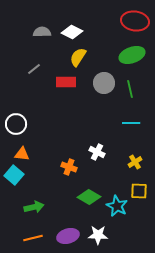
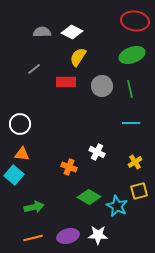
gray circle: moved 2 px left, 3 px down
white circle: moved 4 px right
yellow square: rotated 18 degrees counterclockwise
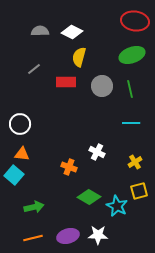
gray semicircle: moved 2 px left, 1 px up
yellow semicircle: moved 1 px right; rotated 18 degrees counterclockwise
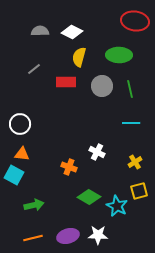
green ellipse: moved 13 px left; rotated 20 degrees clockwise
cyan square: rotated 12 degrees counterclockwise
green arrow: moved 2 px up
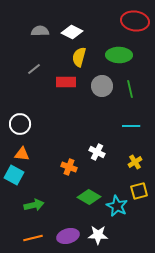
cyan line: moved 3 px down
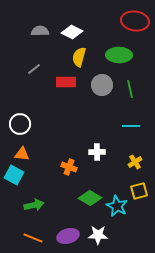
gray circle: moved 1 px up
white cross: rotated 28 degrees counterclockwise
green diamond: moved 1 px right, 1 px down
orange line: rotated 36 degrees clockwise
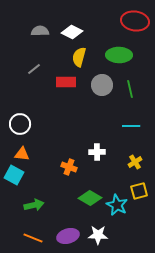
cyan star: moved 1 px up
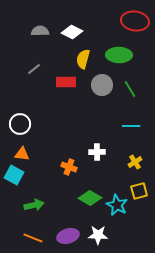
yellow semicircle: moved 4 px right, 2 px down
green line: rotated 18 degrees counterclockwise
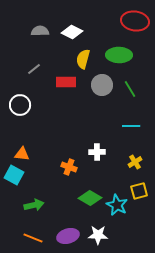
white circle: moved 19 px up
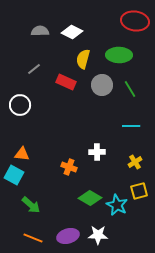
red rectangle: rotated 24 degrees clockwise
green arrow: moved 3 px left; rotated 54 degrees clockwise
